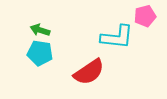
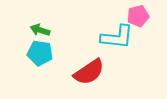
pink pentagon: moved 7 px left
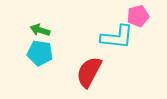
red semicircle: rotated 152 degrees clockwise
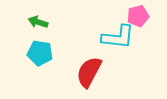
green arrow: moved 2 px left, 8 px up
cyan L-shape: moved 1 px right
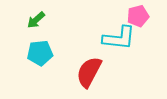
green arrow: moved 2 px left, 2 px up; rotated 60 degrees counterclockwise
cyan L-shape: moved 1 px right, 1 px down
cyan pentagon: rotated 15 degrees counterclockwise
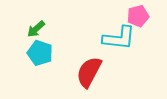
green arrow: moved 9 px down
cyan pentagon: rotated 25 degrees clockwise
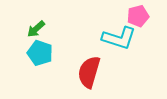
cyan L-shape: rotated 12 degrees clockwise
red semicircle: rotated 12 degrees counterclockwise
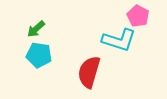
pink pentagon: rotated 30 degrees counterclockwise
cyan L-shape: moved 2 px down
cyan pentagon: moved 1 px left, 2 px down; rotated 10 degrees counterclockwise
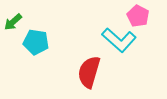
green arrow: moved 23 px left, 7 px up
cyan L-shape: rotated 24 degrees clockwise
cyan pentagon: moved 3 px left, 13 px up
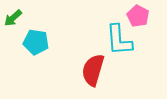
green arrow: moved 4 px up
cyan L-shape: rotated 44 degrees clockwise
red semicircle: moved 4 px right, 2 px up
